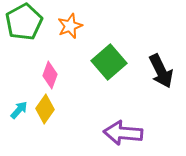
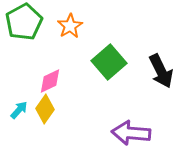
orange star: rotated 10 degrees counterclockwise
pink diamond: moved 6 px down; rotated 44 degrees clockwise
purple arrow: moved 8 px right
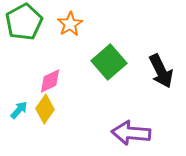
orange star: moved 2 px up
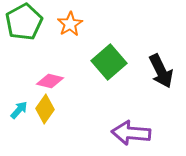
pink diamond: rotated 40 degrees clockwise
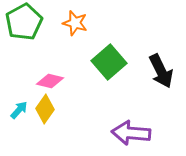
orange star: moved 5 px right, 1 px up; rotated 25 degrees counterclockwise
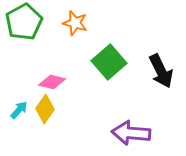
pink diamond: moved 2 px right, 1 px down
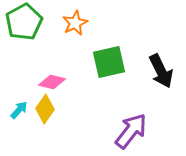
orange star: rotated 30 degrees clockwise
green square: rotated 28 degrees clockwise
purple arrow: moved 2 px up; rotated 123 degrees clockwise
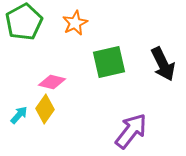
black arrow: moved 2 px right, 7 px up
cyan arrow: moved 5 px down
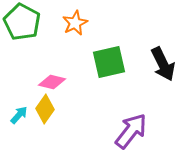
green pentagon: moved 2 px left; rotated 15 degrees counterclockwise
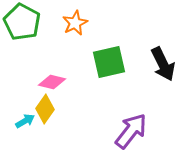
cyan arrow: moved 6 px right, 6 px down; rotated 18 degrees clockwise
